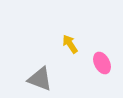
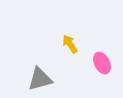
gray triangle: rotated 36 degrees counterclockwise
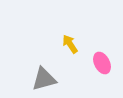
gray triangle: moved 4 px right
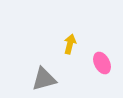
yellow arrow: rotated 48 degrees clockwise
